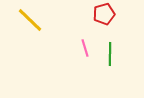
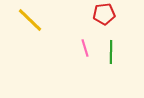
red pentagon: rotated 10 degrees clockwise
green line: moved 1 px right, 2 px up
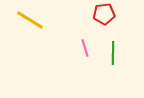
yellow line: rotated 12 degrees counterclockwise
green line: moved 2 px right, 1 px down
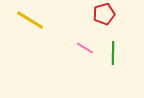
red pentagon: rotated 10 degrees counterclockwise
pink line: rotated 42 degrees counterclockwise
